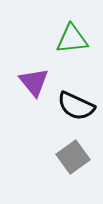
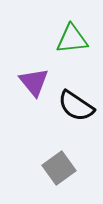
black semicircle: rotated 9 degrees clockwise
gray square: moved 14 px left, 11 px down
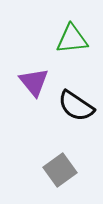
gray square: moved 1 px right, 2 px down
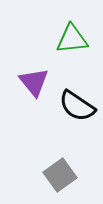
black semicircle: moved 1 px right
gray square: moved 5 px down
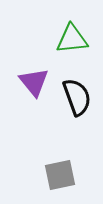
black semicircle: moved 9 px up; rotated 144 degrees counterclockwise
gray square: rotated 24 degrees clockwise
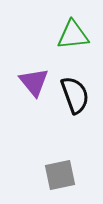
green triangle: moved 1 px right, 4 px up
black semicircle: moved 2 px left, 2 px up
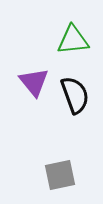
green triangle: moved 5 px down
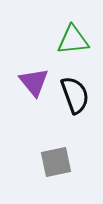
gray square: moved 4 px left, 13 px up
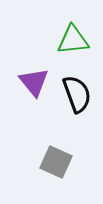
black semicircle: moved 2 px right, 1 px up
gray square: rotated 36 degrees clockwise
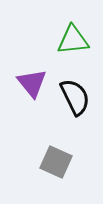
purple triangle: moved 2 px left, 1 px down
black semicircle: moved 2 px left, 3 px down; rotated 6 degrees counterclockwise
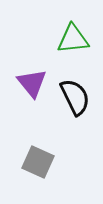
green triangle: moved 1 px up
gray square: moved 18 px left
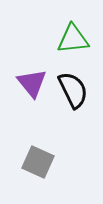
black semicircle: moved 2 px left, 7 px up
